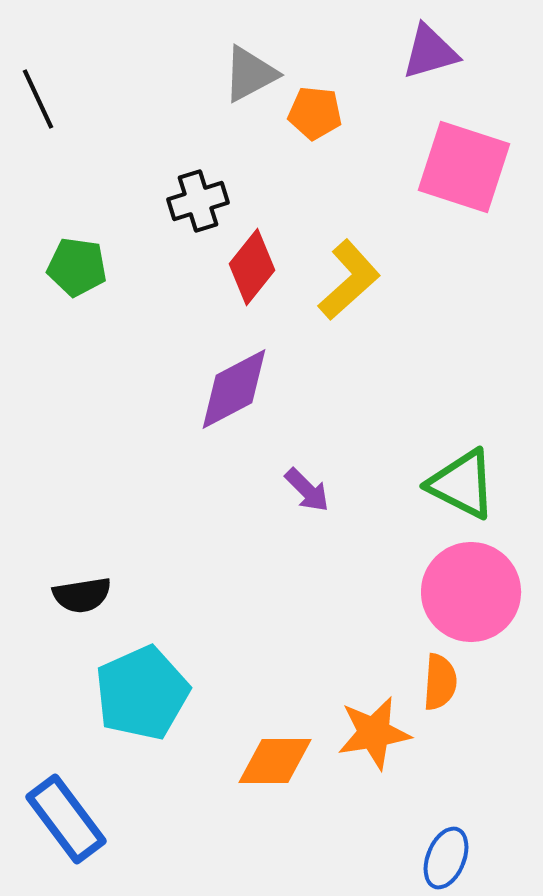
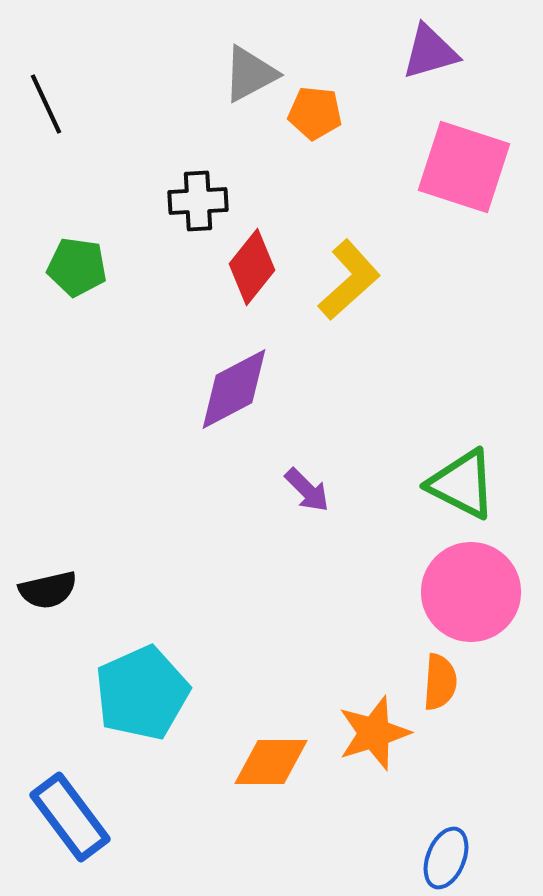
black line: moved 8 px right, 5 px down
black cross: rotated 14 degrees clockwise
black semicircle: moved 34 px left, 5 px up; rotated 4 degrees counterclockwise
orange star: rotated 8 degrees counterclockwise
orange diamond: moved 4 px left, 1 px down
blue rectangle: moved 4 px right, 2 px up
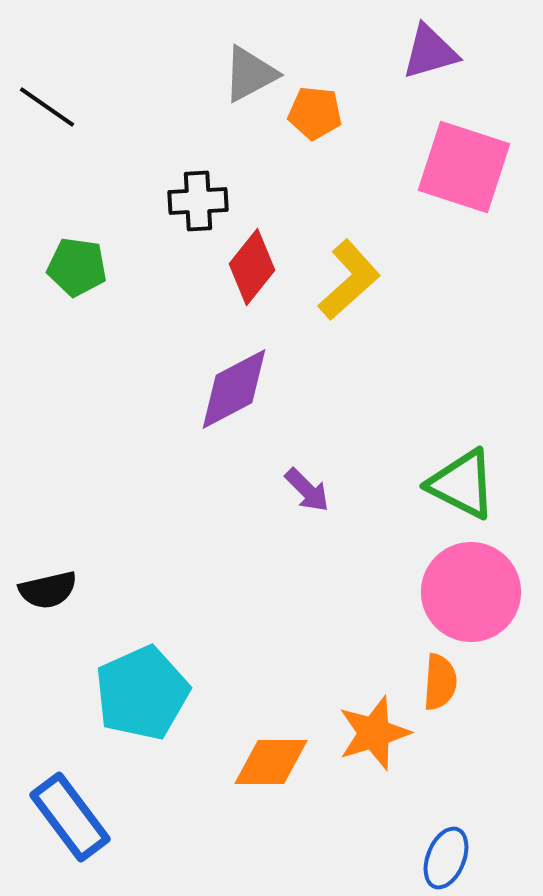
black line: moved 1 px right, 3 px down; rotated 30 degrees counterclockwise
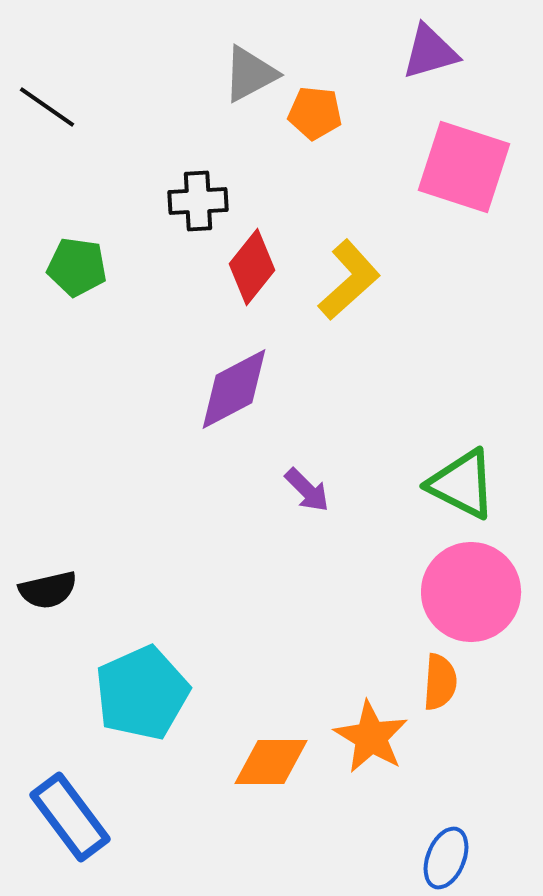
orange star: moved 3 px left, 4 px down; rotated 24 degrees counterclockwise
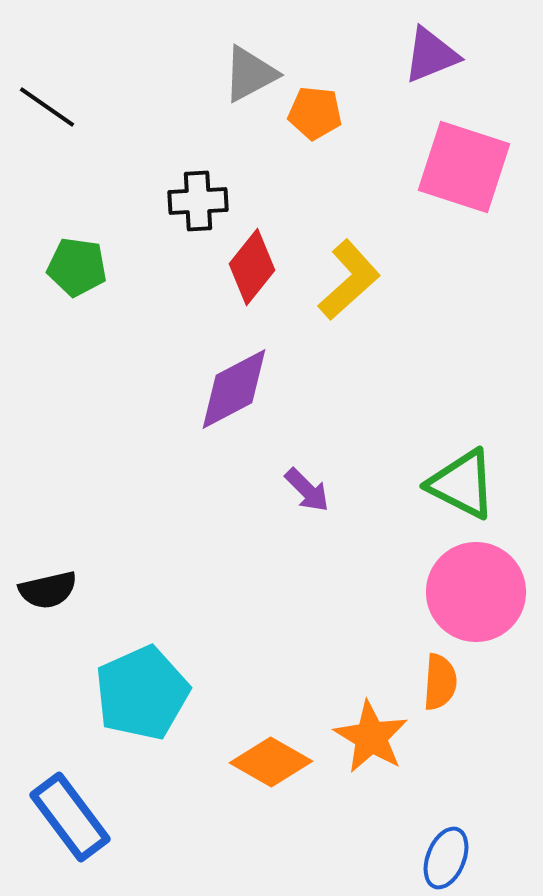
purple triangle: moved 1 px right, 3 px down; rotated 6 degrees counterclockwise
pink circle: moved 5 px right
orange diamond: rotated 30 degrees clockwise
